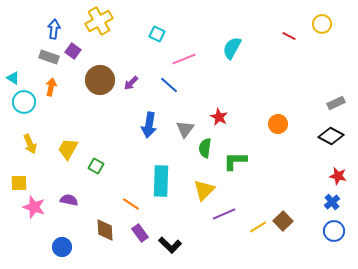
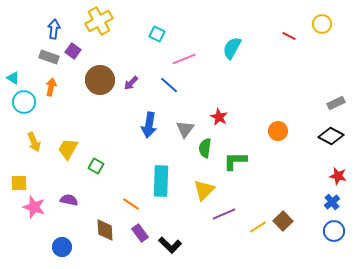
orange circle at (278, 124): moved 7 px down
yellow arrow at (30, 144): moved 4 px right, 2 px up
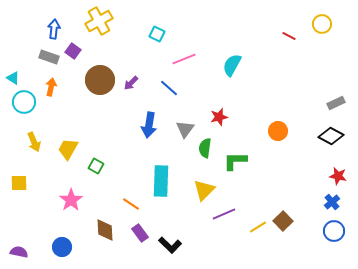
cyan semicircle at (232, 48): moved 17 px down
blue line at (169, 85): moved 3 px down
red star at (219, 117): rotated 30 degrees clockwise
purple semicircle at (69, 200): moved 50 px left, 52 px down
pink star at (34, 207): moved 37 px right, 7 px up; rotated 20 degrees clockwise
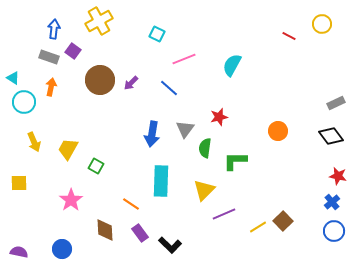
blue arrow at (149, 125): moved 3 px right, 9 px down
black diamond at (331, 136): rotated 25 degrees clockwise
blue circle at (62, 247): moved 2 px down
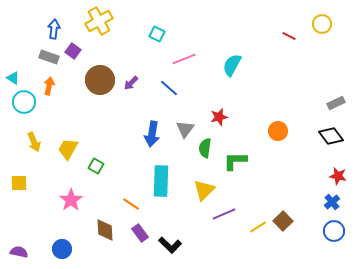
orange arrow at (51, 87): moved 2 px left, 1 px up
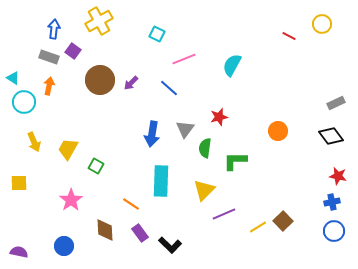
blue cross at (332, 202): rotated 28 degrees clockwise
blue circle at (62, 249): moved 2 px right, 3 px up
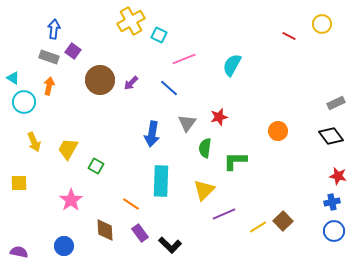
yellow cross at (99, 21): moved 32 px right
cyan square at (157, 34): moved 2 px right, 1 px down
gray triangle at (185, 129): moved 2 px right, 6 px up
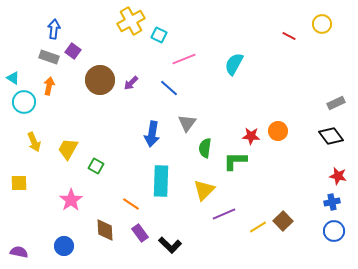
cyan semicircle at (232, 65): moved 2 px right, 1 px up
red star at (219, 117): moved 32 px right, 19 px down; rotated 18 degrees clockwise
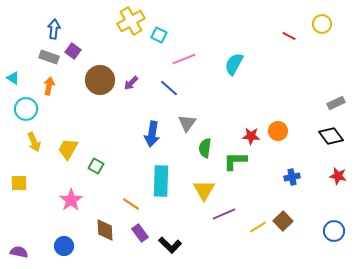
cyan circle at (24, 102): moved 2 px right, 7 px down
yellow triangle at (204, 190): rotated 15 degrees counterclockwise
blue cross at (332, 202): moved 40 px left, 25 px up
